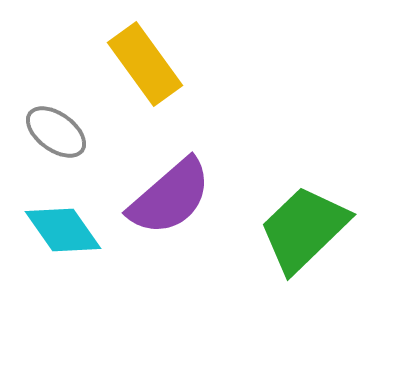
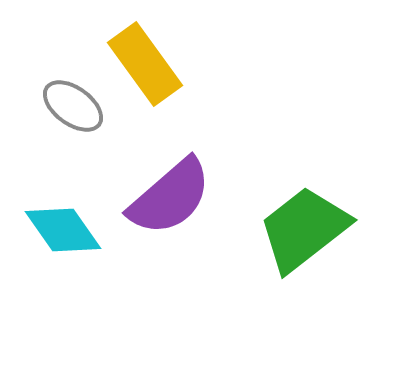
gray ellipse: moved 17 px right, 26 px up
green trapezoid: rotated 6 degrees clockwise
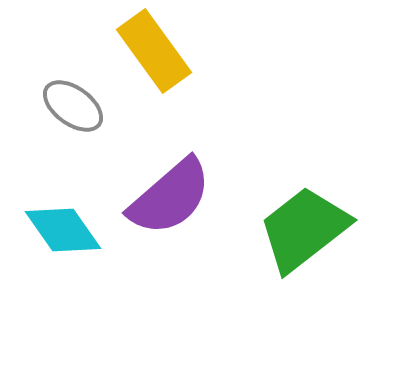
yellow rectangle: moved 9 px right, 13 px up
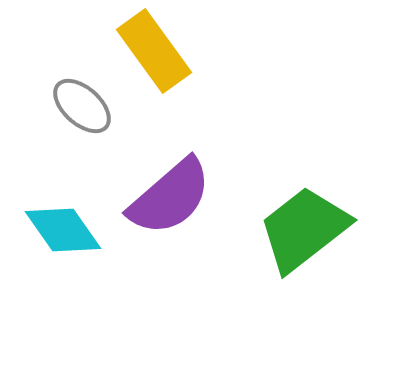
gray ellipse: moved 9 px right; rotated 6 degrees clockwise
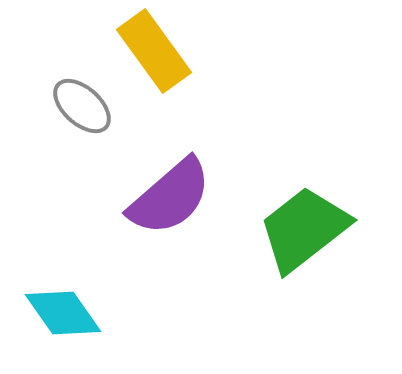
cyan diamond: moved 83 px down
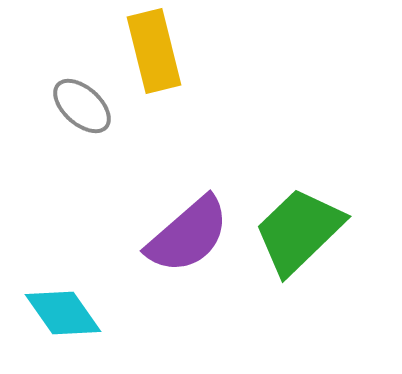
yellow rectangle: rotated 22 degrees clockwise
purple semicircle: moved 18 px right, 38 px down
green trapezoid: moved 5 px left, 2 px down; rotated 6 degrees counterclockwise
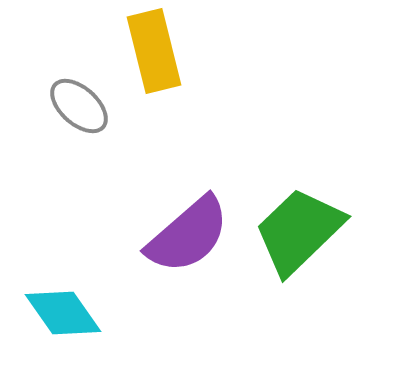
gray ellipse: moved 3 px left
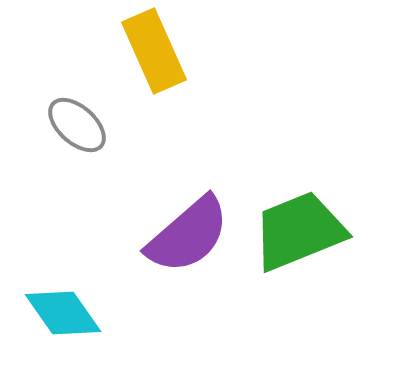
yellow rectangle: rotated 10 degrees counterclockwise
gray ellipse: moved 2 px left, 19 px down
green trapezoid: rotated 22 degrees clockwise
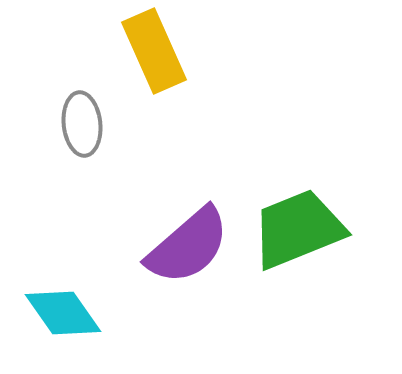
gray ellipse: moved 5 px right, 1 px up; rotated 42 degrees clockwise
green trapezoid: moved 1 px left, 2 px up
purple semicircle: moved 11 px down
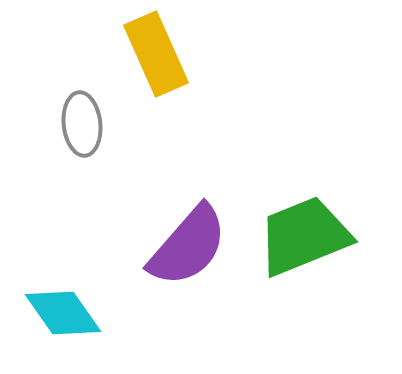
yellow rectangle: moved 2 px right, 3 px down
green trapezoid: moved 6 px right, 7 px down
purple semicircle: rotated 8 degrees counterclockwise
